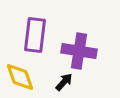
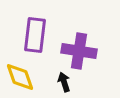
black arrow: rotated 60 degrees counterclockwise
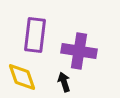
yellow diamond: moved 2 px right
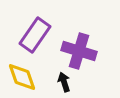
purple rectangle: rotated 28 degrees clockwise
purple cross: rotated 8 degrees clockwise
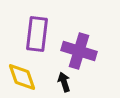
purple rectangle: moved 2 px right, 1 px up; rotated 28 degrees counterclockwise
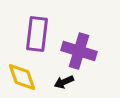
black arrow: rotated 96 degrees counterclockwise
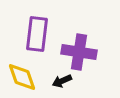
purple cross: moved 1 px down; rotated 8 degrees counterclockwise
black arrow: moved 2 px left, 1 px up
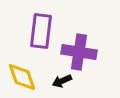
purple rectangle: moved 4 px right, 3 px up
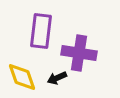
purple cross: moved 1 px down
black arrow: moved 5 px left, 3 px up
